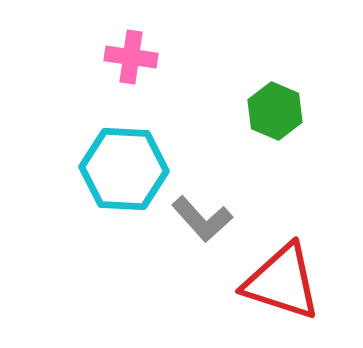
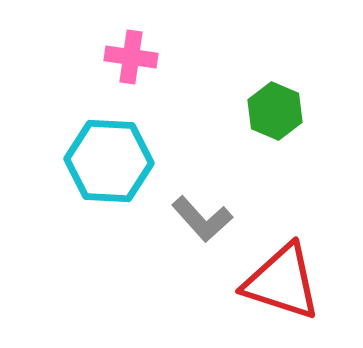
cyan hexagon: moved 15 px left, 8 px up
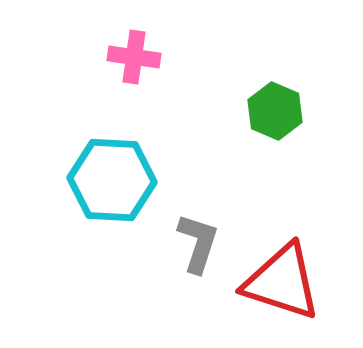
pink cross: moved 3 px right
cyan hexagon: moved 3 px right, 19 px down
gray L-shape: moved 4 px left, 24 px down; rotated 120 degrees counterclockwise
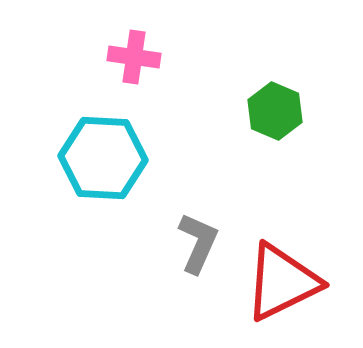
cyan hexagon: moved 9 px left, 22 px up
gray L-shape: rotated 6 degrees clockwise
red triangle: rotated 44 degrees counterclockwise
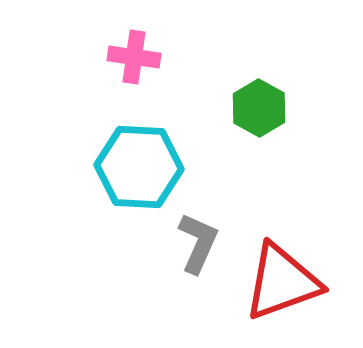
green hexagon: moved 16 px left, 3 px up; rotated 6 degrees clockwise
cyan hexagon: moved 36 px right, 9 px down
red triangle: rotated 6 degrees clockwise
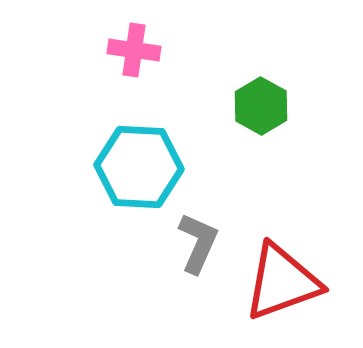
pink cross: moved 7 px up
green hexagon: moved 2 px right, 2 px up
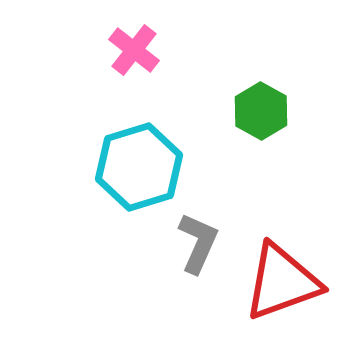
pink cross: rotated 30 degrees clockwise
green hexagon: moved 5 px down
cyan hexagon: rotated 20 degrees counterclockwise
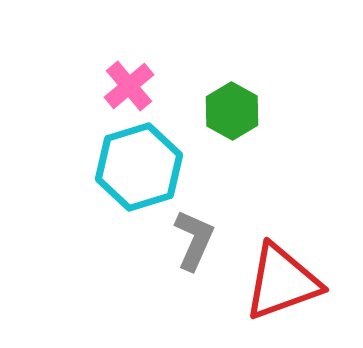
pink cross: moved 5 px left, 36 px down; rotated 12 degrees clockwise
green hexagon: moved 29 px left
gray L-shape: moved 4 px left, 3 px up
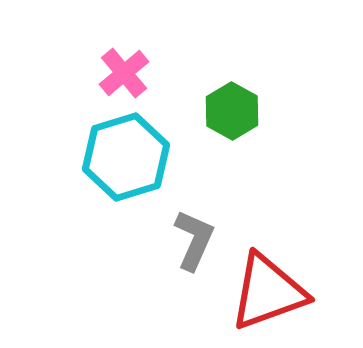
pink cross: moved 5 px left, 13 px up
cyan hexagon: moved 13 px left, 10 px up
red triangle: moved 14 px left, 10 px down
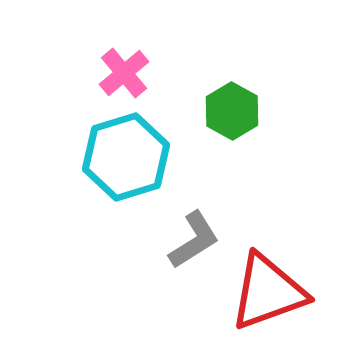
gray L-shape: rotated 34 degrees clockwise
